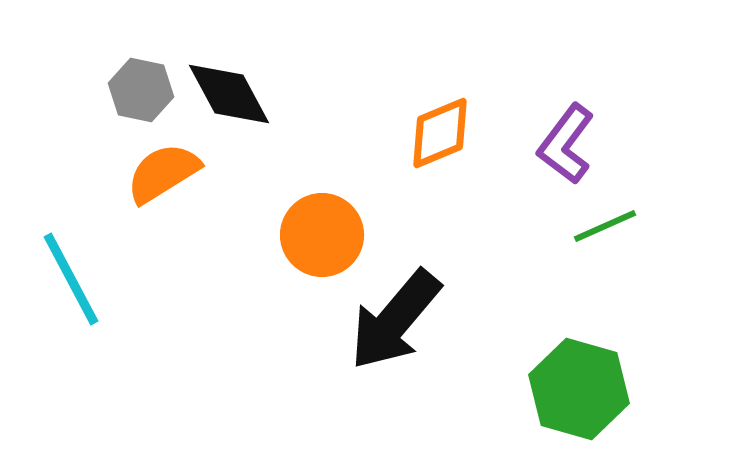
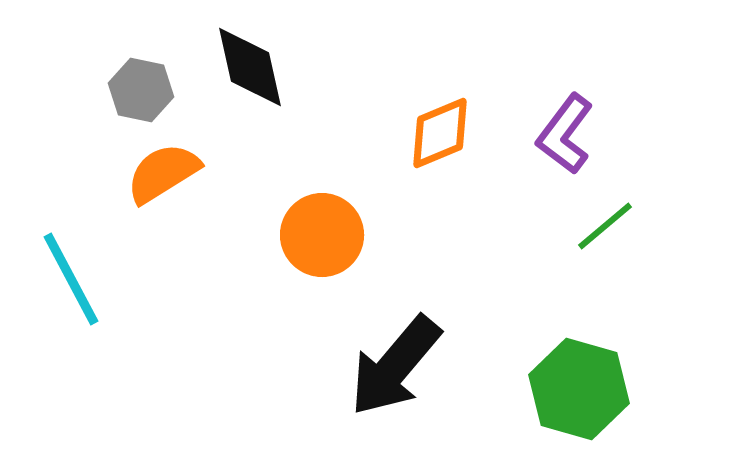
black diamond: moved 21 px right, 27 px up; rotated 16 degrees clockwise
purple L-shape: moved 1 px left, 10 px up
green line: rotated 16 degrees counterclockwise
black arrow: moved 46 px down
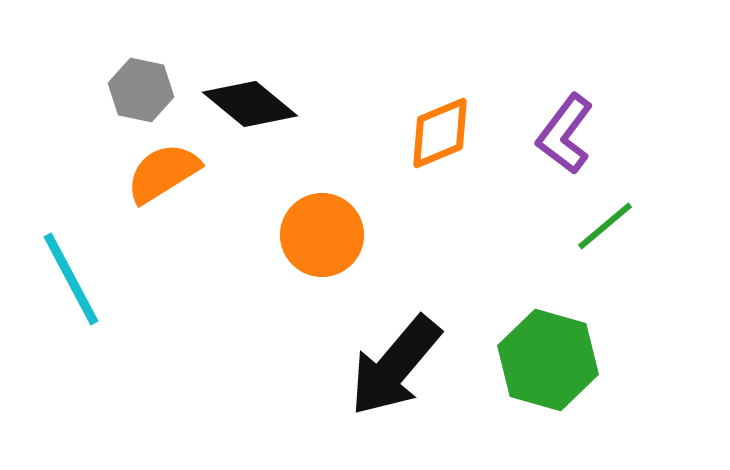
black diamond: moved 37 px down; rotated 38 degrees counterclockwise
green hexagon: moved 31 px left, 29 px up
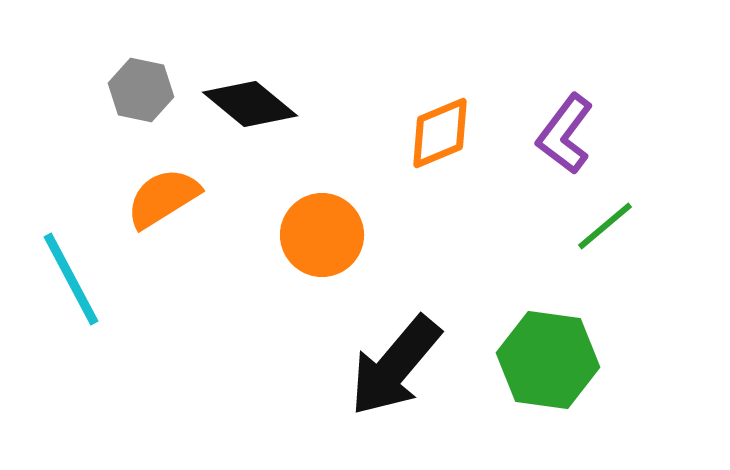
orange semicircle: moved 25 px down
green hexagon: rotated 8 degrees counterclockwise
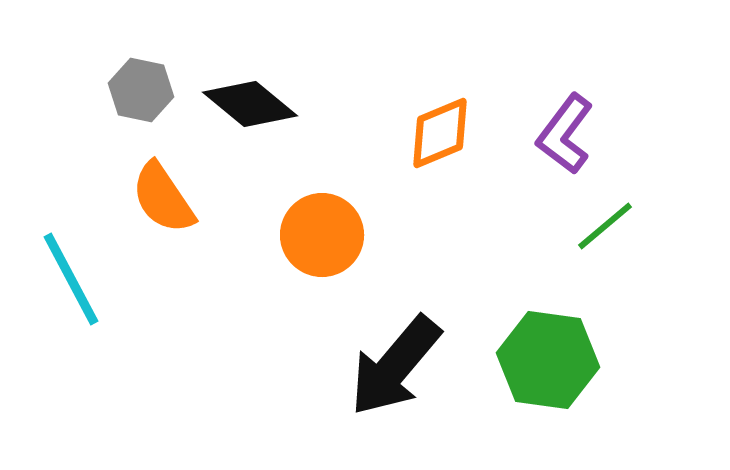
orange semicircle: rotated 92 degrees counterclockwise
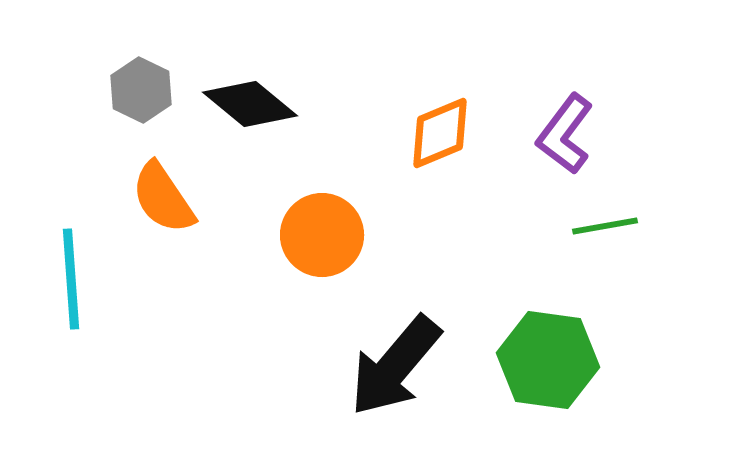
gray hexagon: rotated 14 degrees clockwise
green line: rotated 30 degrees clockwise
cyan line: rotated 24 degrees clockwise
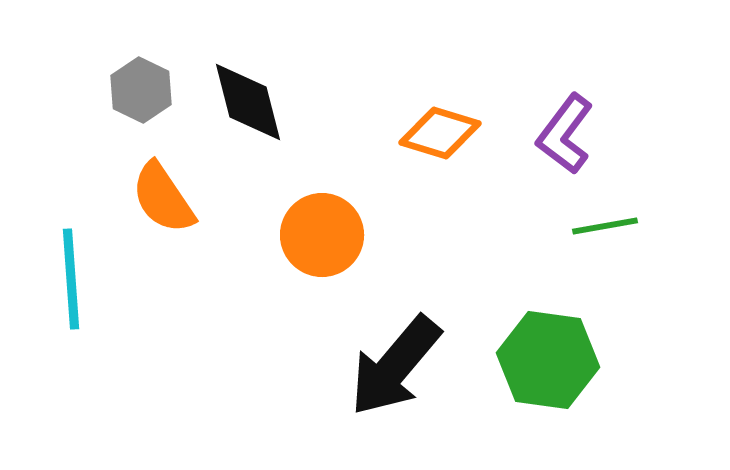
black diamond: moved 2 px left, 2 px up; rotated 36 degrees clockwise
orange diamond: rotated 40 degrees clockwise
